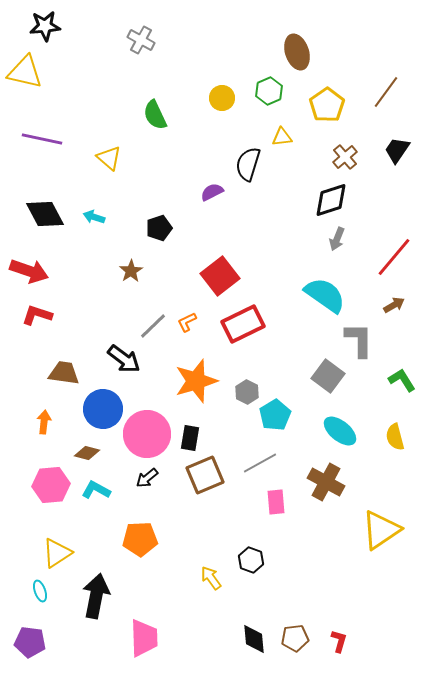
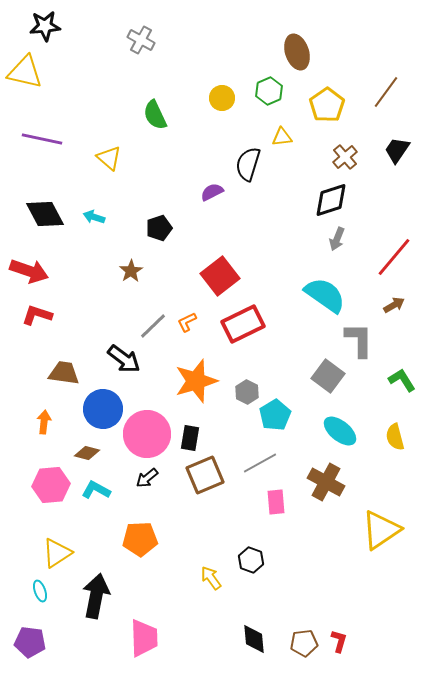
brown pentagon at (295, 638): moved 9 px right, 5 px down
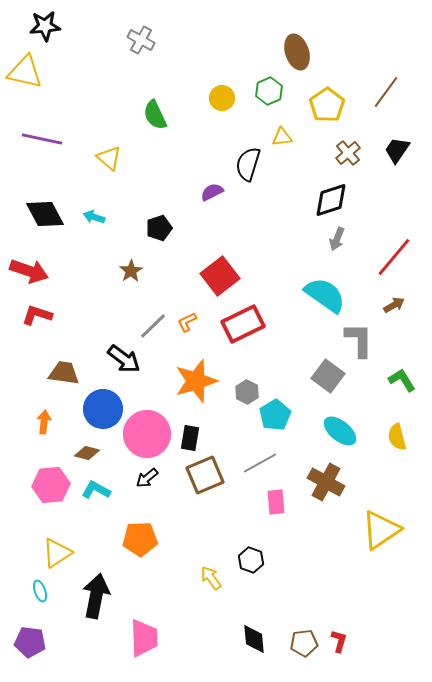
brown cross at (345, 157): moved 3 px right, 4 px up
yellow semicircle at (395, 437): moved 2 px right
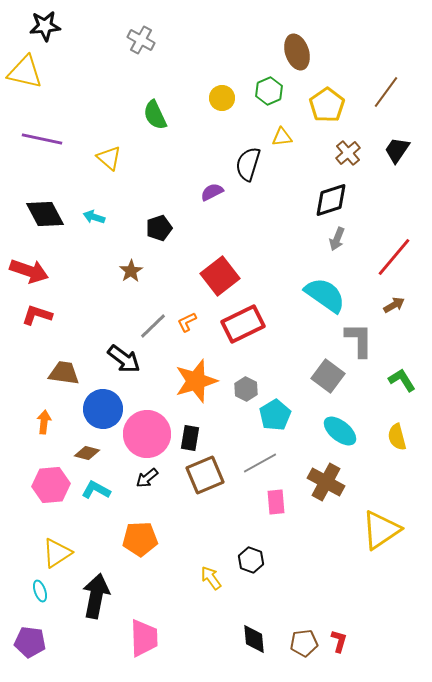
gray hexagon at (247, 392): moved 1 px left, 3 px up
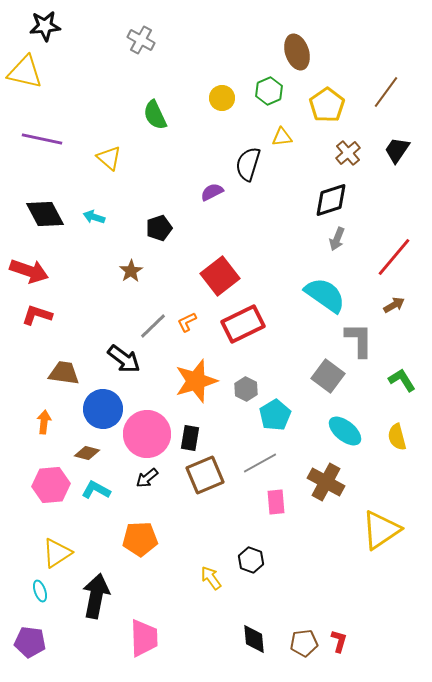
cyan ellipse at (340, 431): moved 5 px right
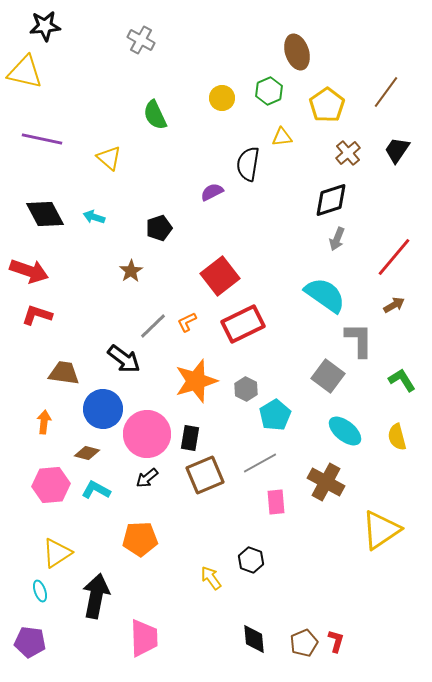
black semicircle at (248, 164): rotated 8 degrees counterclockwise
red L-shape at (339, 641): moved 3 px left
brown pentagon at (304, 643): rotated 16 degrees counterclockwise
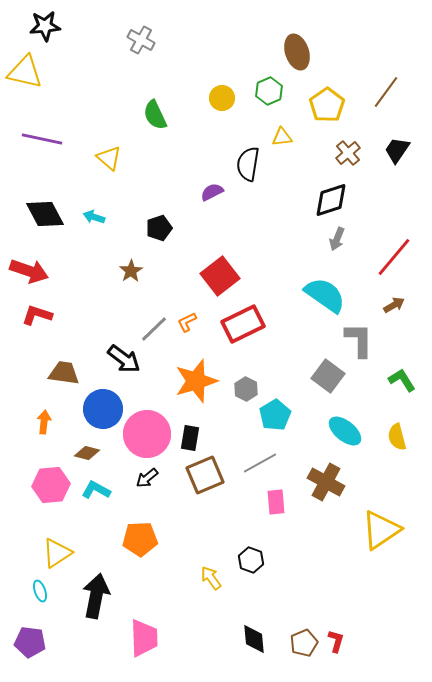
gray line at (153, 326): moved 1 px right, 3 px down
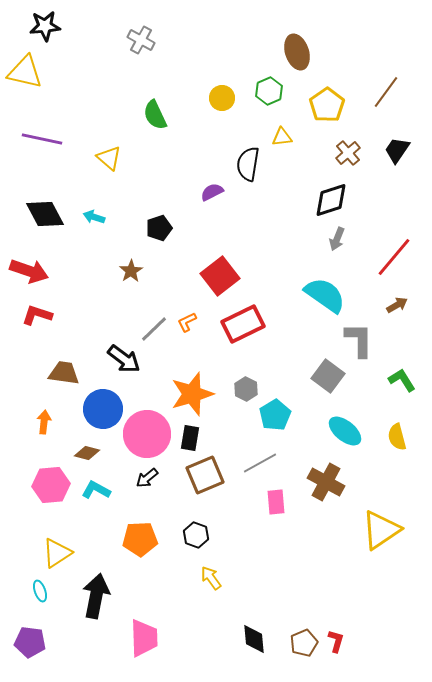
brown arrow at (394, 305): moved 3 px right
orange star at (196, 381): moved 4 px left, 13 px down
black hexagon at (251, 560): moved 55 px left, 25 px up
